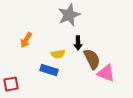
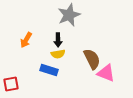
black arrow: moved 20 px left, 3 px up
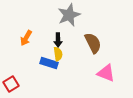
orange arrow: moved 2 px up
yellow semicircle: rotated 88 degrees counterclockwise
brown semicircle: moved 1 px right, 16 px up
blue rectangle: moved 7 px up
red square: rotated 21 degrees counterclockwise
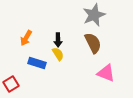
gray star: moved 25 px right
yellow semicircle: rotated 24 degrees counterclockwise
blue rectangle: moved 12 px left
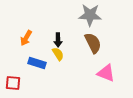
gray star: moved 4 px left; rotated 25 degrees clockwise
red square: moved 2 px right, 1 px up; rotated 35 degrees clockwise
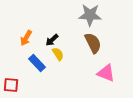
black arrow: moved 6 px left; rotated 48 degrees clockwise
blue rectangle: rotated 30 degrees clockwise
red square: moved 2 px left, 2 px down
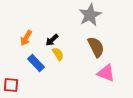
gray star: rotated 30 degrees counterclockwise
brown semicircle: moved 3 px right, 4 px down
blue rectangle: moved 1 px left
